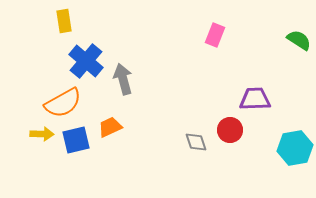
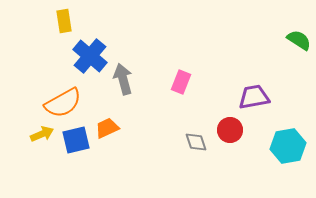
pink rectangle: moved 34 px left, 47 px down
blue cross: moved 4 px right, 5 px up
purple trapezoid: moved 1 px left, 2 px up; rotated 8 degrees counterclockwise
orange trapezoid: moved 3 px left, 1 px down
yellow arrow: rotated 25 degrees counterclockwise
cyan hexagon: moved 7 px left, 2 px up
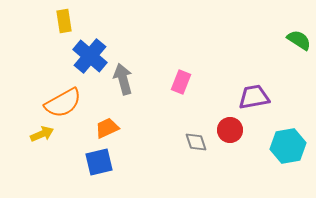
blue square: moved 23 px right, 22 px down
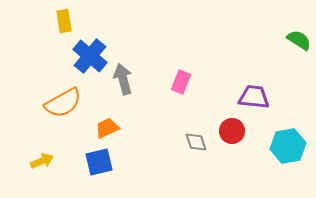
purple trapezoid: rotated 16 degrees clockwise
red circle: moved 2 px right, 1 px down
yellow arrow: moved 27 px down
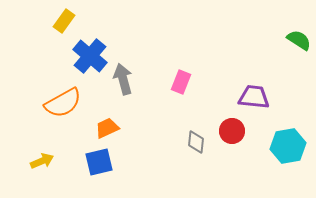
yellow rectangle: rotated 45 degrees clockwise
gray diamond: rotated 25 degrees clockwise
